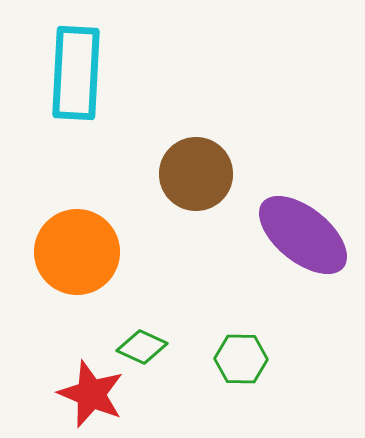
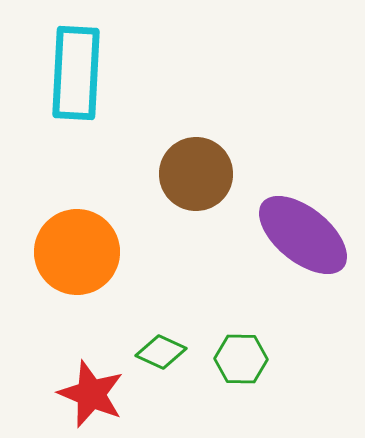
green diamond: moved 19 px right, 5 px down
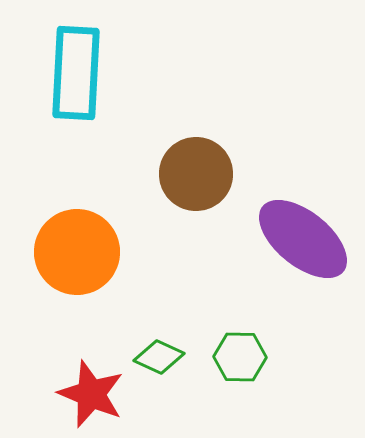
purple ellipse: moved 4 px down
green diamond: moved 2 px left, 5 px down
green hexagon: moved 1 px left, 2 px up
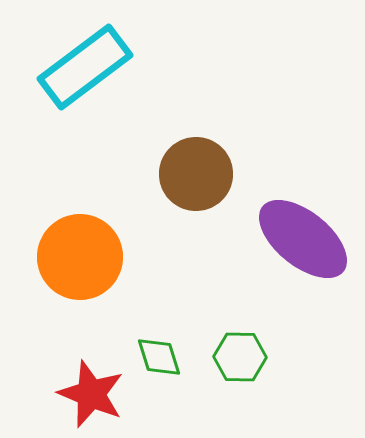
cyan rectangle: moved 9 px right, 6 px up; rotated 50 degrees clockwise
orange circle: moved 3 px right, 5 px down
green diamond: rotated 48 degrees clockwise
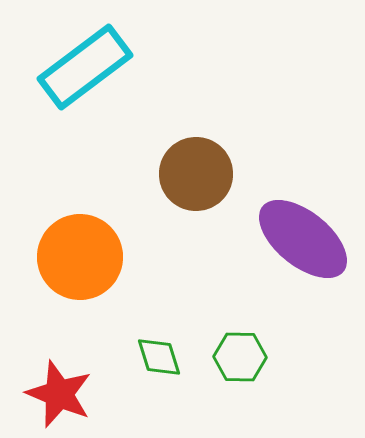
red star: moved 32 px left
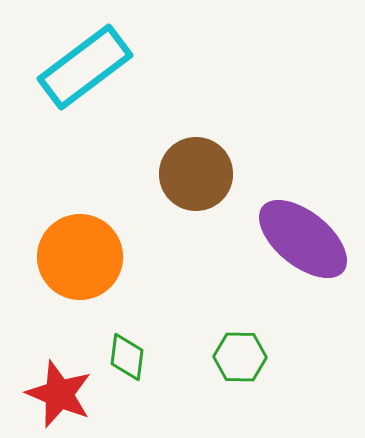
green diamond: moved 32 px left; rotated 24 degrees clockwise
